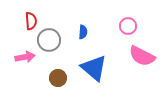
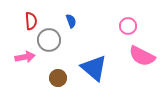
blue semicircle: moved 12 px left, 11 px up; rotated 24 degrees counterclockwise
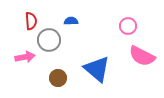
blue semicircle: rotated 72 degrees counterclockwise
blue triangle: moved 3 px right, 1 px down
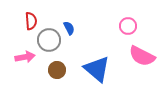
blue semicircle: moved 2 px left, 7 px down; rotated 64 degrees clockwise
brown circle: moved 1 px left, 8 px up
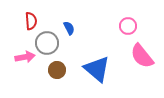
gray circle: moved 2 px left, 3 px down
pink semicircle: rotated 24 degrees clockwise
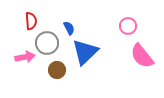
blue triangle: moved 12 px left, 17 px up; rotated 36 degrees clockwise
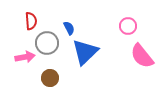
brown circle: moved 7 px left, 8 px down
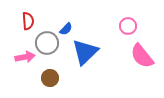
red semicircle: moved 3 px left
blue semicircle: moved 3 px left, 1 px down; rotated 72 degrees clockwise
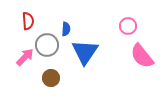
blue semicircle: rotated 40 degrees counterclockwise
gray circle: moved 2 px down
blue triangle: rotated 12 degrees counterclockwise
pink arrow: rotated 36 degrees counterclockwise
brown circle: moved 1 px right
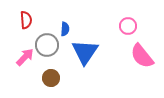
red semicircle: moved 2 px left, 1 px up
blue semicircle: moved 1 px left
